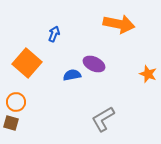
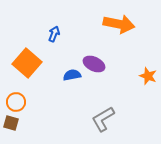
orange star: moved 2 px down
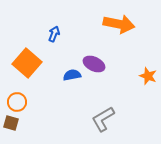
orange circle: moved 1 px right
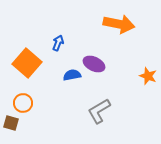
blue arrow: moved 4 px right, 9 px down
orange circle: moved 6 px right, 1 px down
gray L-shape: moved 4 px left, 8 px up
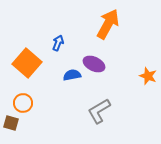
orange arrow: moved 11 px left; rotated 72 degrees counterclockwise
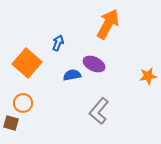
orange star: rotated 30 degrees counterclockwise
gray L-shape: rotated 20 degrees counterclockwise
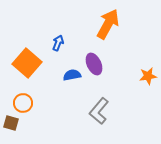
purple ellipse: rotated 40 degrees clockwise
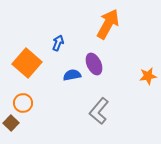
brown square: rotated 28 degrees clockwise
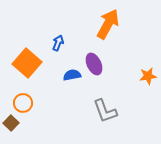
gray L-shape: moved 6 px right; rotated 60 degrees counterclockwise
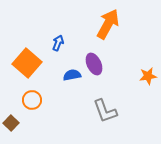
orange circle: moved 9 px right, 3 px up
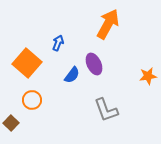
blue semicircle: rotated 138 degrees clockwise
gray L-shape: moved 1 px right, 1 px up
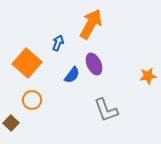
orange arrow: moved 17 px left
